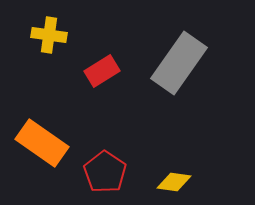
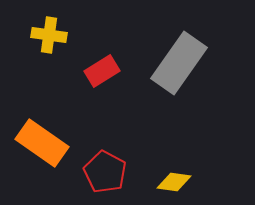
red pentagon: rotated 6 degrees counterclockwise
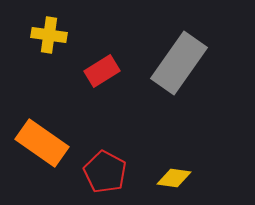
yellow diamond: moved 4 px up
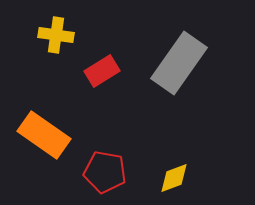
yellow cross: moved 7 px right
orange rectangle: moved 2 px right, 8 px up
red pentagon: rotated 18 degrees counterclockwise
yellow diamond: rotated 28 degrees counterclockwise
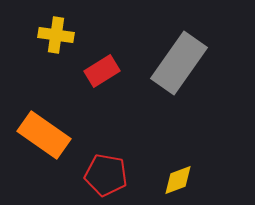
red pentagon: moved 1 px right, 3 px down
yellow diamond: moved 4 px right, 2 px down
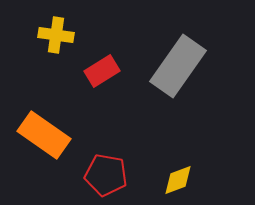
gray rectangle: moved 1 px left, 3 px down
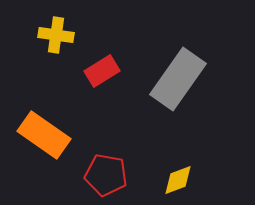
gray rectangle: moved 13 px down
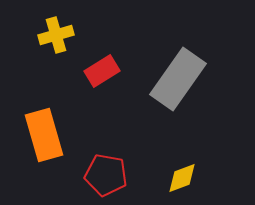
yellow cross: rotated 24 degrees counterclockwise
orange rectangle: rotated 39 degrees clockwise
yellow diamond: moved 4 px right, 2 px up
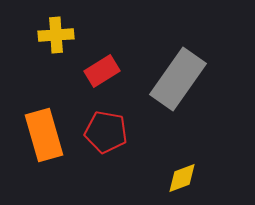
yellow cross: rotated 12 degrees clockwise
red pentagon: moved 43 px up
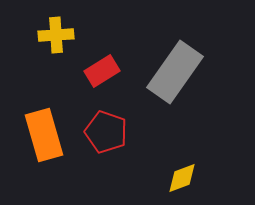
gray rectangle: moved 3 px left, 7 px up
red pentagon: rotated 9 degrees clockwise
